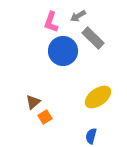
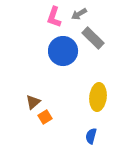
gray arrow: moved 1 px right, 2 px up
pink L-shape: moved 3 px right, 5 px up
yellow ellipse: rotated 48 degrees counterclockwise
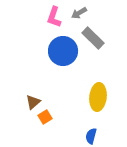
gray arrow: moved 1 px up
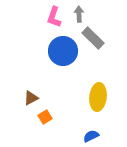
gray arrow: moved 1 px down; rotated 119 degrees clockwise
brown triangle: moved 2 px left, 4 px up; rotated 14 degrees clockwise
blue semicircle: rotated 49 degrees clockwise
